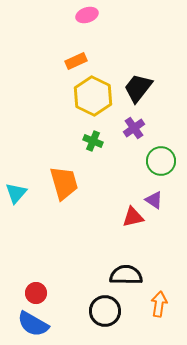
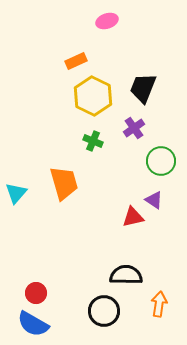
pink ellipse: moved 20 px right, 6 px down
black trapezoid: moved 5 px right; rotated 16 degrees counterclockwise
black circle: moved 1 px left
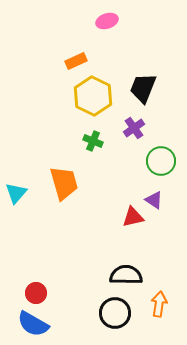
black circle: moved 11 px right, 2 px down
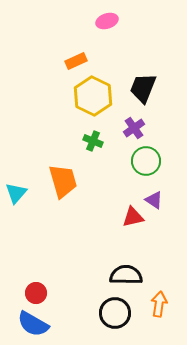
green circle: moved 15 px left
orange trapezoid: moved 1 px left, 2 px up
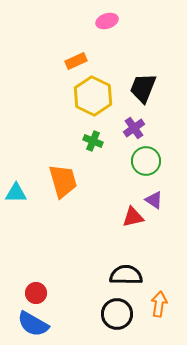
cyan triangle: rotated 50 degrees clockwise
black circle: moved 2 px right, 1 px down
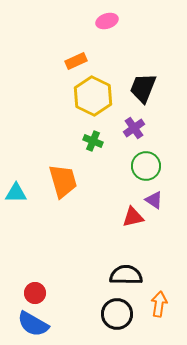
green circle: moved 5 px down
red circle: moved 1 px left
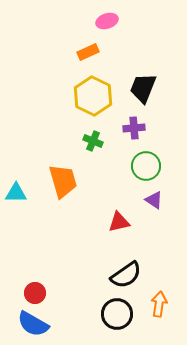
orange rectangle: moved 12 px right, 9 px up
purple cross: rotated 30 degrees clockwise
red triangle: moved 14 px left, 5 px down
black semicircle: rotated 144 degrees clockwise
